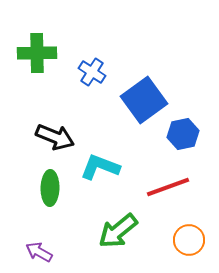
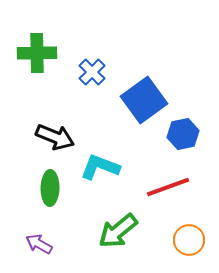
blue cross: rotated 12 degrees clockwise
purple arrow: moved 8 px up
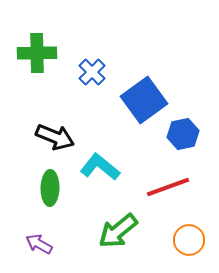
cyan L-shape: rotated 18 degrees clockwise
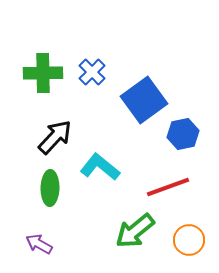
green cross: moved 6 px right, 20 px down
black arrow: rotated 69 degrees counterclockwise
green arrow: moved 17 px right
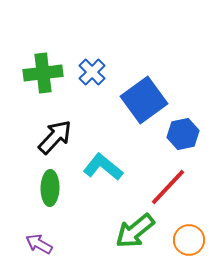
green cross: rotated 6 degrees counterclockwise
cyan L-shape: moved 3 px right
red line: rotated 27 degrees counterclockwise
